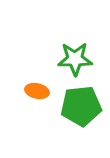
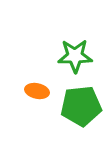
green star: moved 3 px up
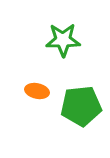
green star: moved 12 px left, 16 px up
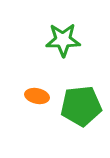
orange ellipse: moved 5 px down
